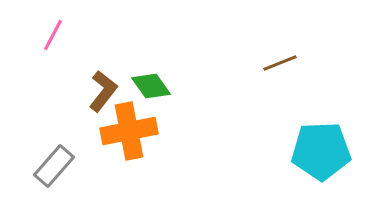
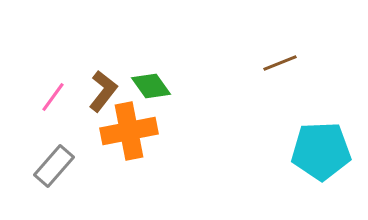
pink line: moved 62 px down; rotated 8 degrees clockwise
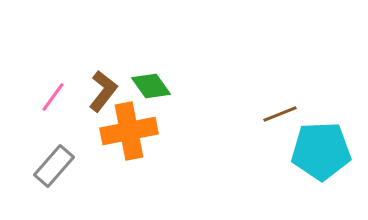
brown line: moved 51 px down
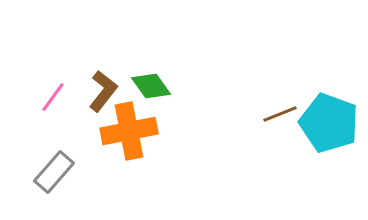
cyan pentagon: moved 8 px right, 28 px up; rotated 22 degrees clockwise
gray rectangle: moved 6 px down
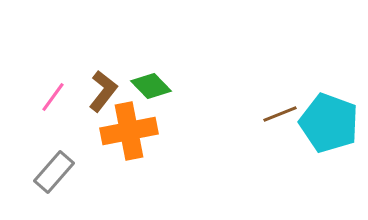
green diamond: rotated 9 degrees counterclockwise
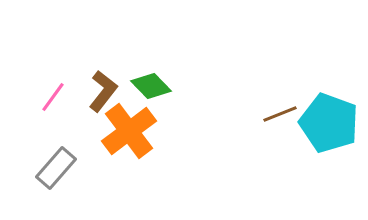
orange cross: rotated 26 degrees counterclockwise
gray rectangle: moved 2 px right, 4 px up
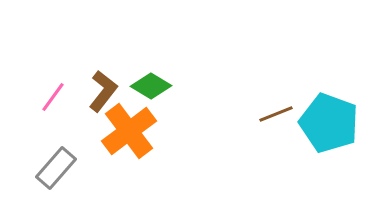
green diamond: rotated 15 degrees counterclockwise
brown line: moved 4 px left
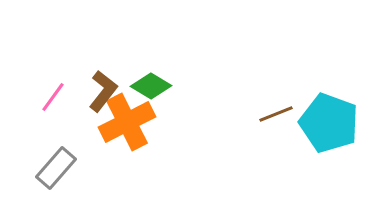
orange cross: moved 2 px left, 9 px up; rotated 10 degrees clockwise
